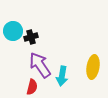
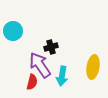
black cross: moved 20 px right, 10 px down
red semicircle: moved 5 px up
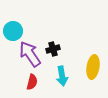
black cross: moved 2 px right, 2 px down
purple arrow: moved 10 px left, 11 px up
cyan arrow: rotated 18 degrees counterclockwise
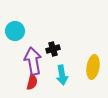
cyan circle: moved 2 px right
purple arrow: moved 3 px right, 7 px down; rotated 24 degrees clockwise
cyan arrow: moved 1 px up
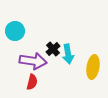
black cross: rotated 24 degrees counterclockwise
purple arrow: rotated 108 degrees clockwise
cyan arrow: moved 6 px right, 21 px up
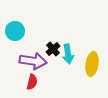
yellow ellipse: moved 1 px left, 3 px up
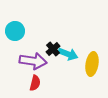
cyan arrow: rotated 60 degrees counterclockwise
red semicircle: moved 3 px right, 1 px down
